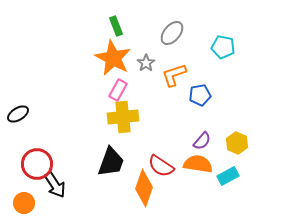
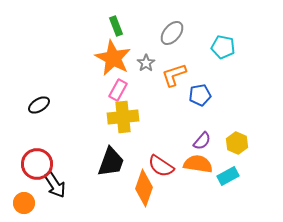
black ellipse: moved 21 px right, 9 px up
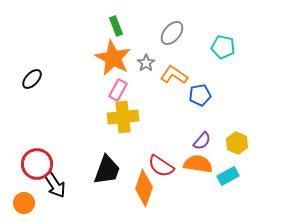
orange L-shape: rotated 52 degrees clockwise
black ellipse: moved 7 px left, 26 px up; rotated 15 degrees counterclockwise
black trapezoid: moved 4 px left, 8 px down
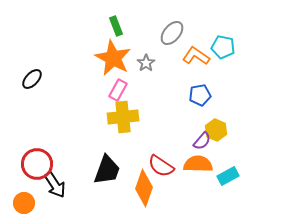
orange L-shape: moved 22 px right, 19 px up
yellow hexagon: moved 21 px left, 13 px up
orange semicircle: rotated 8 degrees counterclockwise
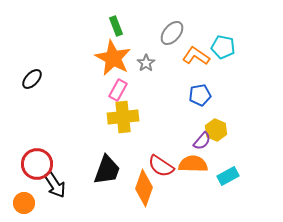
orange semicircle: moved 5 px left
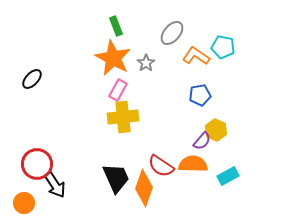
black trapezoid: moved 9 px right, 8 px down; rotated 44 degrees counterclockwise
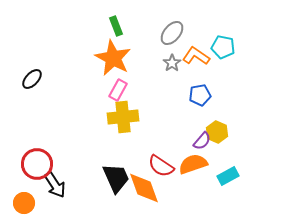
gray star: moved 26 px right
yellow hexagon: moved 1 px right, 2 px down
orange semicircle: rotated 20 degrees counterclockwise
orange diamond: rotated 39 degrees counterclockwise
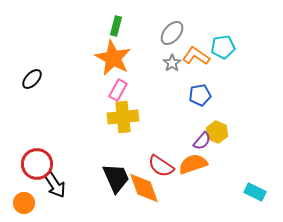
green rectangle: rotated 36 degrees clockwise
cyan pentagon: rotated 20 degrees counterclockwise
cyan rectangle: moved 27 px right, 16 px down; rotated 55 degrees clockwise
